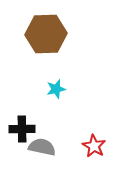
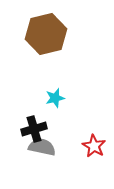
brown hexagon: rotated 12 degrees counterclockwise
cyan star: moved 1 px left, 9 px down
black cross: moved 12 px right; rotated 15 degrees counterclockwise
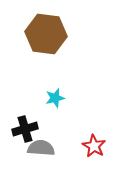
brown hexagon: rotated 21 degrees clockwise
black cross: moved 9 px left
gray semicircle: moved 1 px left, 1 px down; rotated 8 degrees counterclockwise
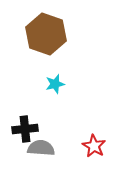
brown hexagon: rotated 12 degrees clockwise
cyan star: moved 14 px up
black cross: rotated 10 degrees clockwise
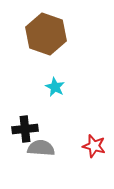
cyan star: moved 3 px down; rotated 30 degrees counterclockwise
red star: rotated 15 degrees counterclockwise
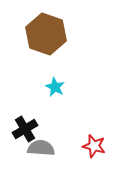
black cross: rotated 25 degrees counterclockwise
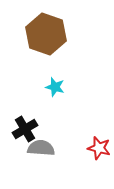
cyan star: rotated 12 degrees counterclockwise
red star: moved 5 px right, 2 px down
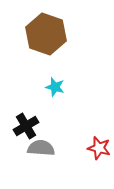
black cross: moved 1 px right, 3 px up
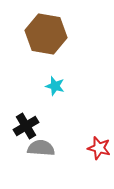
brown hexagon: rotated 9 degrees counterclockwise
cyan star: moved 1 px up
